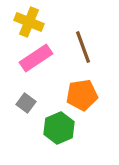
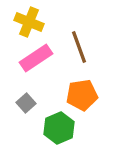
brown line: moved 4 px left
gray square: rotated 12 degrees clockwise
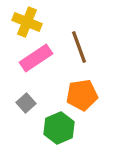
yellow cross: moved 2 px left
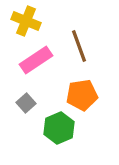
yellow cross: moved 1 px left, 1 px up
brown line: moved 1 px up
pink rectangle: moved 2 px down
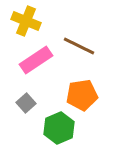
brown line: rotated 44 degrees counterclockwise
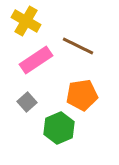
yellow cross: rotated 8 degrees clockwise
brown line: moved 1 px left
gray square: moved 1 px right, 1 px up
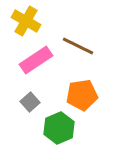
gray square: moved 3 px right
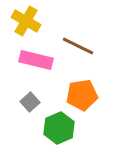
pink rectangle: rotated 48 degrees clockwise
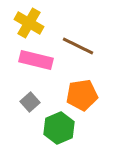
yellow cross: moved 3 px right, 2 px down
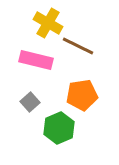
yellow cross: moved 19 px right
